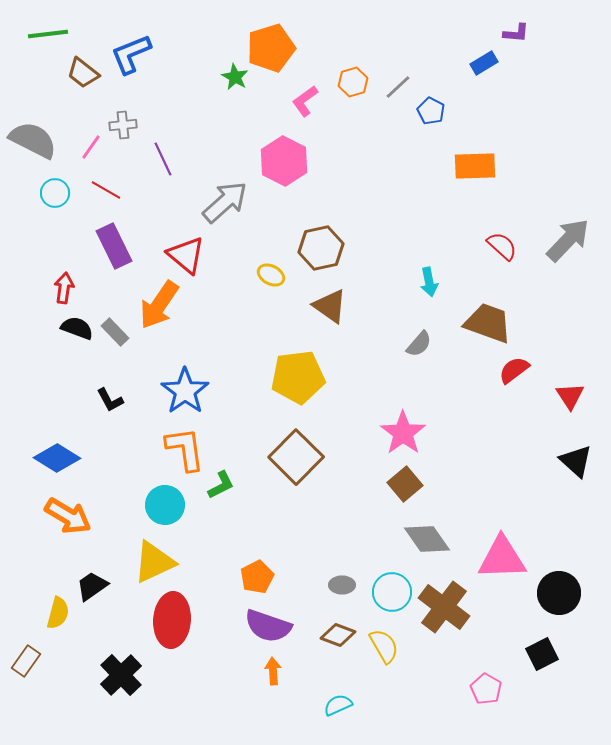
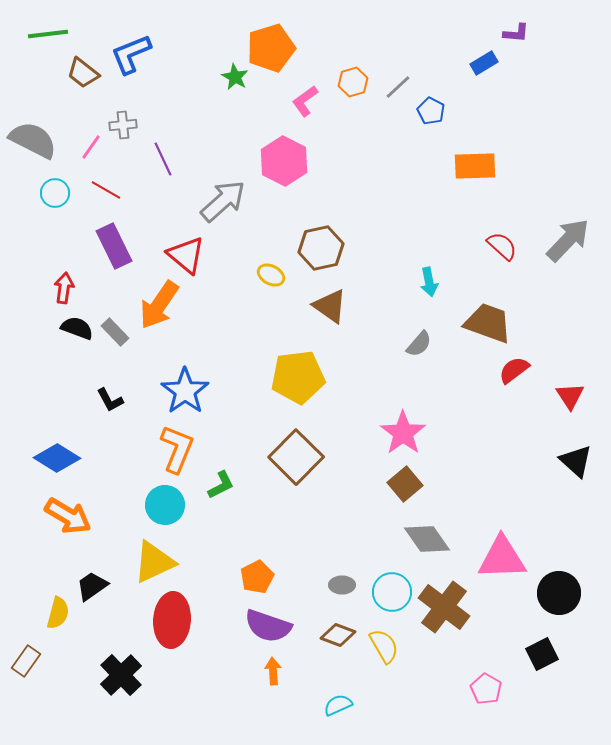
gray arrow at (225, 202): moved 2 px left, 1 px up
orange L-shape at (185, 449): moved 8 px left; rotated 30 degrees clockwise
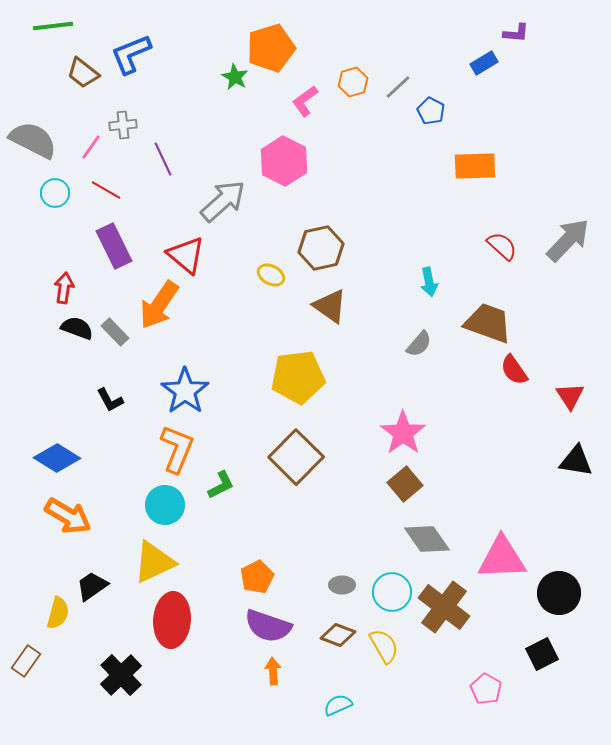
green line at (48, 34): moved 5 px right, 8 px up
red semicircle at (514, 370): rotated 88 degrees counterclockwise
black triangle at (576, 461): rotated 33 degrees counterclockwise
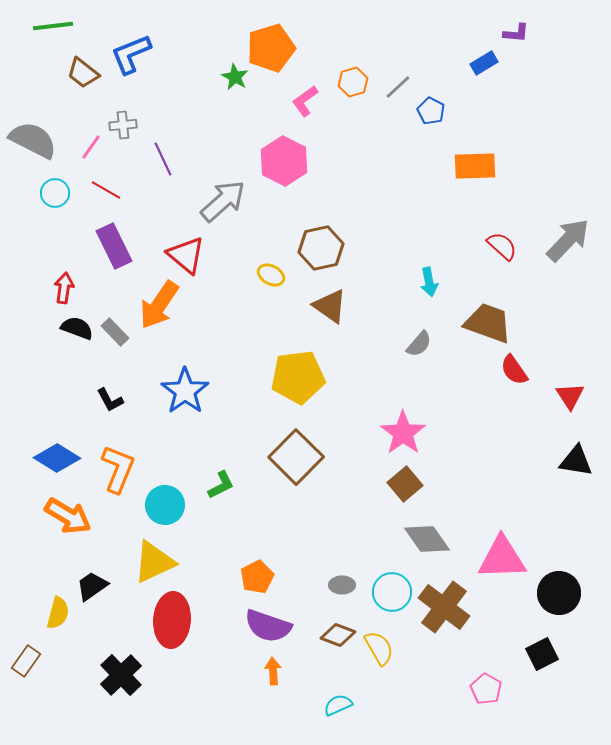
orange L-shape at (177, 449): moved 59 px left, 20 px down
yellow semicircle at (384, 646): moved 5 px left, 2 px down
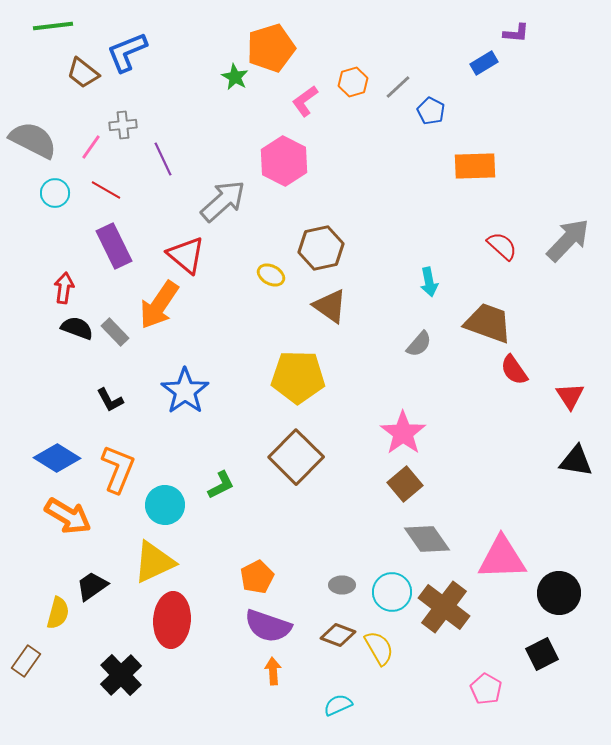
blue L-shape at (131, 54): moved 4 px left, 2 px up
yellow pentagon at (298, 377): rotated 8 degrees clockwise
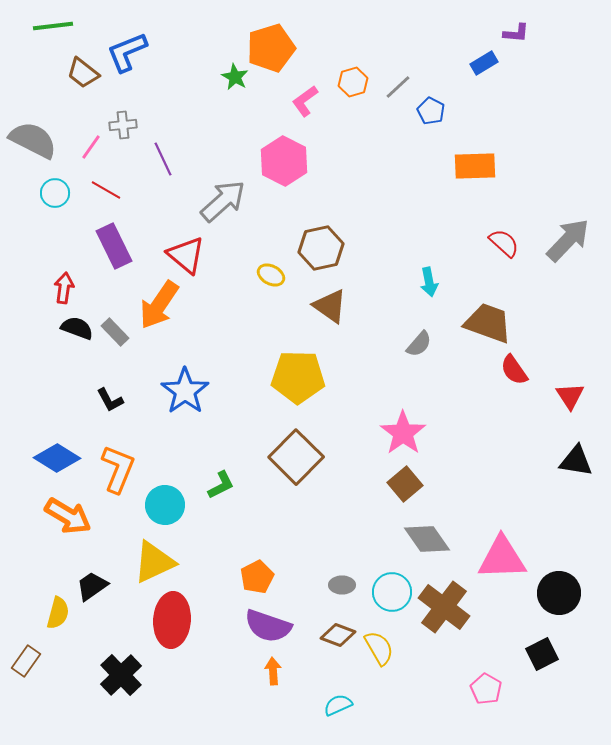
red semicircle at (502, 246): moved 2 px right, 3 px up
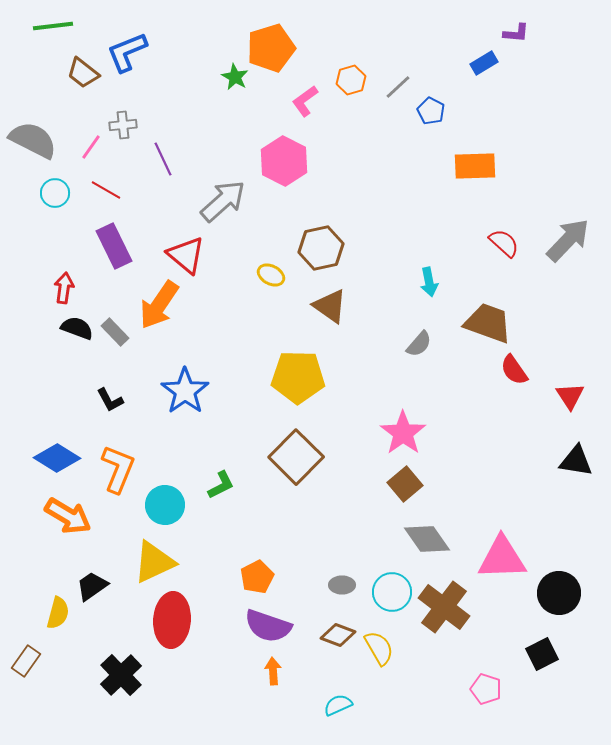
orange hexagon at (353, 82): moved 2 px left, 2 px up
pink pentagon at (486, 689): rotated 12 degrees counterclockwise
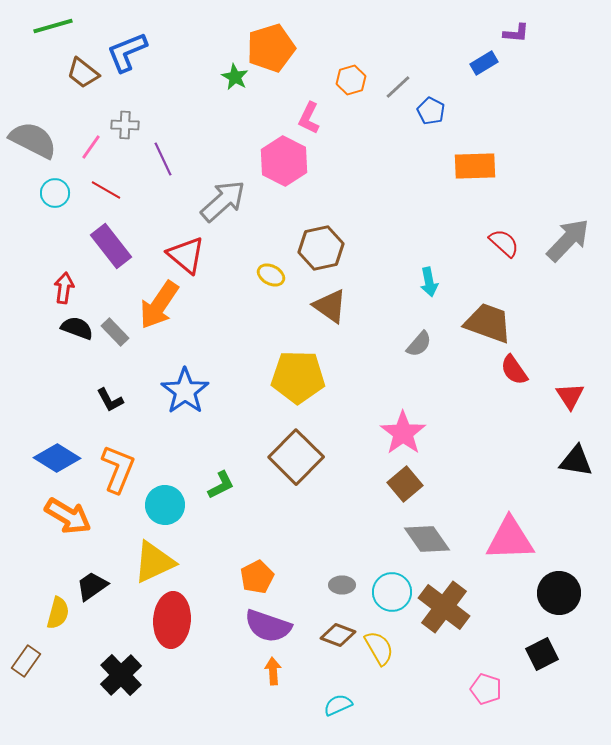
green line at (53, 26): rotated 9 degrees counterclockwise
pink L-shape at (305, 101): moved 4 px right, 17 px down; rotated 28 degrees counterclockwise
gray cross at (123, 125): moved 2 px right; rotated 8 degrees clockwise
purple rectangle at (114, 246): moved 3 px left; rotated 12 degrees counterclockwise
pink triangle at (502, 558): moved 8 px right, 19 px up
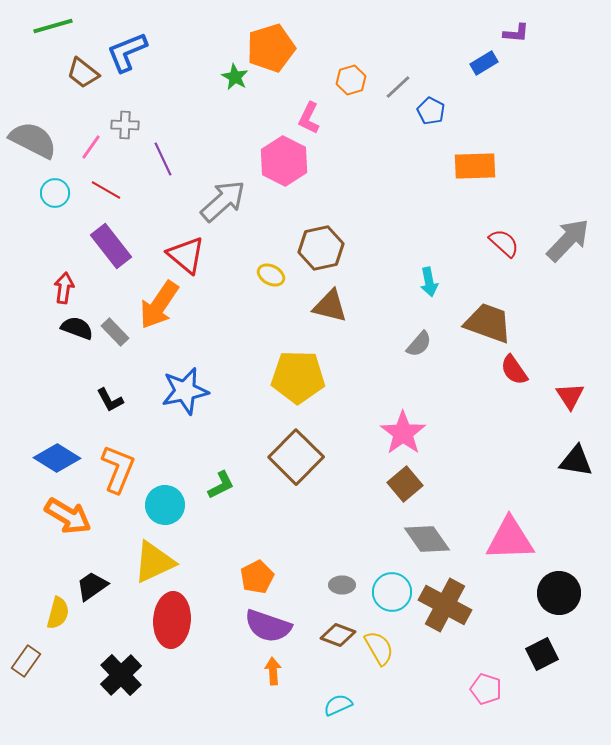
brown triangle at (330, 306): rotated 21 degrees counterclockwise
blue star at (185, 391): rotated 24 degrees clockwise
brown cross at (444, 607): moved 1 px right, 2 px up; rotated 9 degrees counterclockwise
